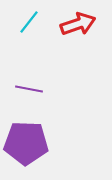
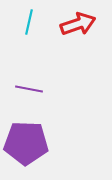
cyan line: rotated 25 degrees counterclockwise
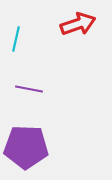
cyan line: moved 13 px left, 17 px down
purple pentagon: moved 4 px down
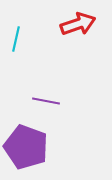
purple line: moved 17 px right, 12 px down
purple pentagon: rotated 18 degrees clockwise
